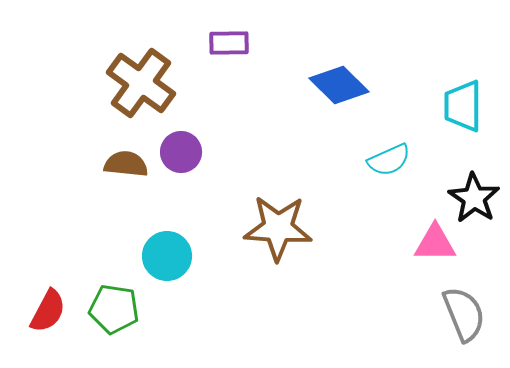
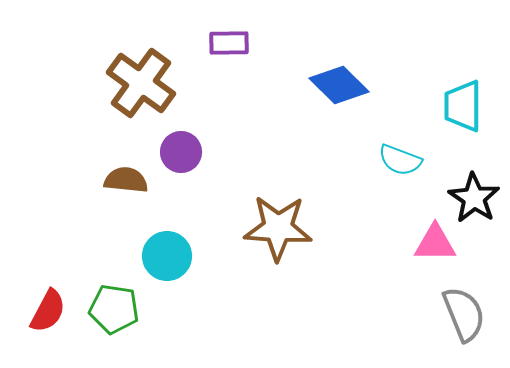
cyan semicircle: moved 11 px right; rotated 45 degrees clockwise
brown semicircle: moved 16 px down
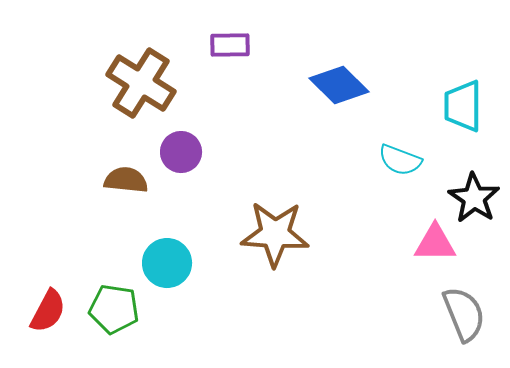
purple rectangle: moved 1 px right, 2 px down
brown cross: rotated 4 degrees counterclockwise
brown star: moved 3 px left, 6 px down
cyan circle: moved 7 px down
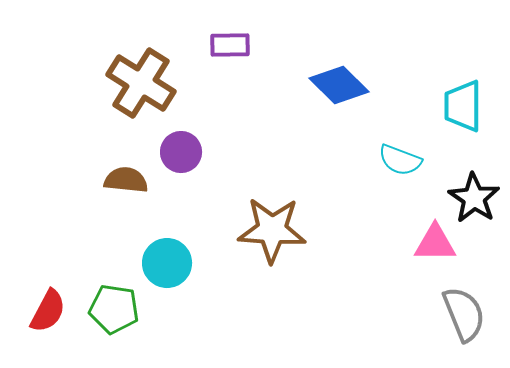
brown star: moved 3 px left, 4 px up
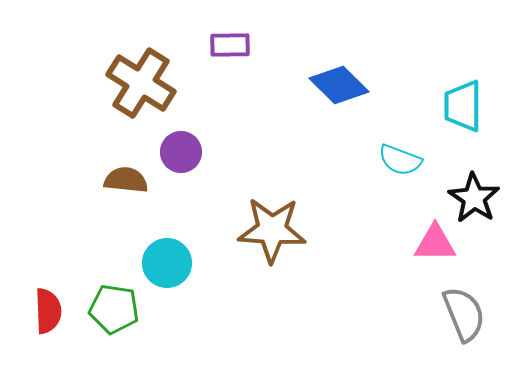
red semicircle: rotated 30 degrees counterclockwise
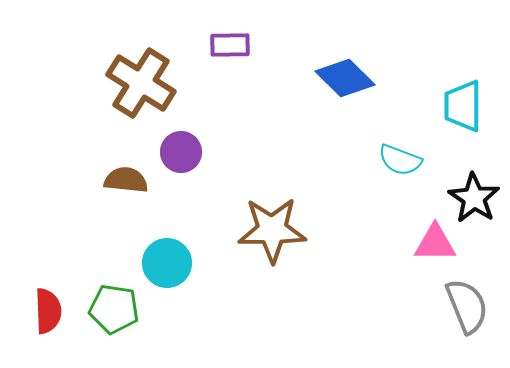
blue diamond: moved 6 px right, 7 px up
brown star: rotated 4 degrees counterclockwise
gray semicircle: moved 3 px right, 8 px up
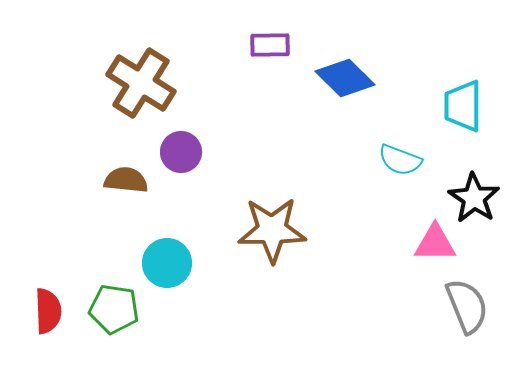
purple rectangle: moved 40 px right
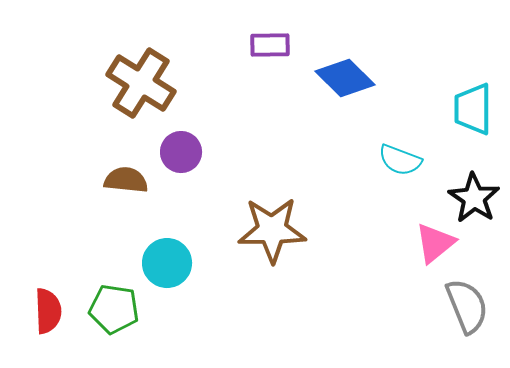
cyan trapezoid: moved 10 px right, 3 px down
pink triangle: rotated 39 degrees counterclockwise
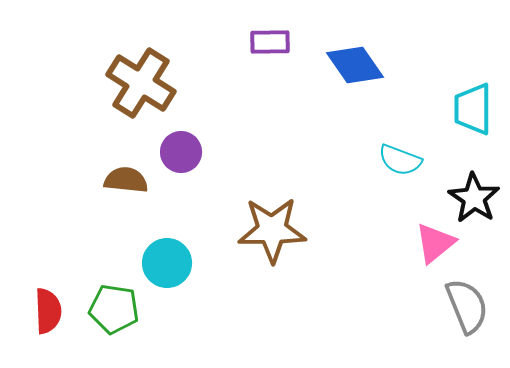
purple rectangle: moved 3 px up
blue diamond: moved 10 px right, 13 px up; rotated 10 degrees clockwise
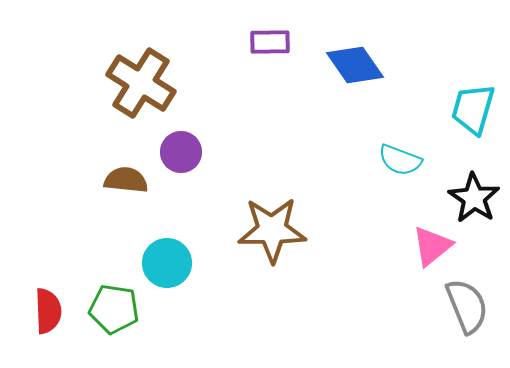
cyan trapezoid: rotated 16 degrees clockwise
pink triangle: moved 3 px left, 3 px down
